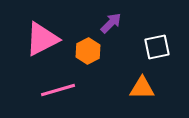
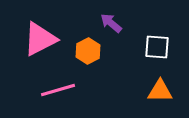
purple arrow: rotated 95 degrees counterclockwise
pink triangle: moved 2 px left
white square: rotated 16 degrees clockwise
orange triangle: moved 18 px right, 3 px down
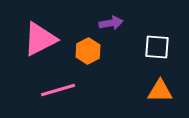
purple arrow: rotated 130 degrees clockwise
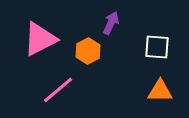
purple arrow: rotated 55 degrees counterclockwise
pink line: rotated 24 degrees counterclockwise
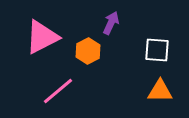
pink triangle: moved 2 px right, 2 px up
white square: moved 3 px down
pink line: moved 1 px down
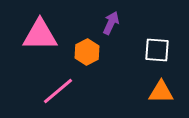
pink triangle: moved 2 px left, 2 px up; rotated 27 degrees clockwise
orange hexagon: moved 1 px left, 1 px down
orange triangle: moved 1 px right, 1 px down
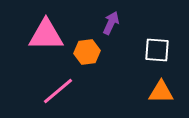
pink triangle: moved 6 px right
orange hexagon: rotated 20 degrees clockwise
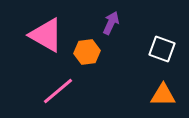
pink triangle: rotated 30 degrees clockwise
white square: moved 5 px right, 1 px up; rotated 16 degrees clockwise
orange triangle: moved 2 px right, 3 px down
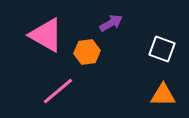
purple arrow: rotated 35 degrees clockwise
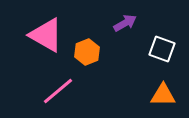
purple arrow: moved 14 px right
orange hexagon: rotated 15 degrees counterclockwise
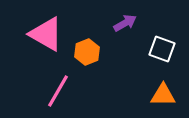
pink triangle: moved 1 px up
pink line: rotated 20 degrees counterclockwise
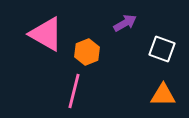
pink line: moved 16 px right; rotated 16 degrees counterclockwise
